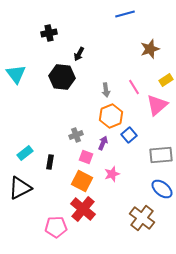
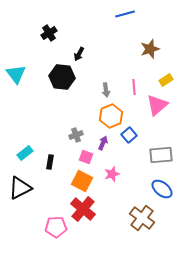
black cross: rotated 21 degrees counterclockwise
pink line: rotated 28 degrees clockwise
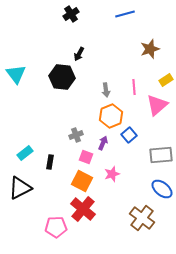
black cross: moved 22 px right, 19 px up
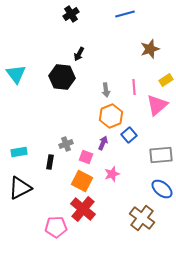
gray cross: moved 10 px left, 9 px down
cyan rectangle: moved 6 px left, 1 px up; rotated 28 degrees clockwise
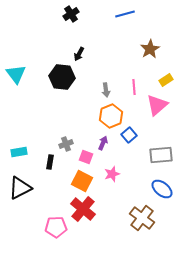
brown star: rotated 12 degrees counterclockwise
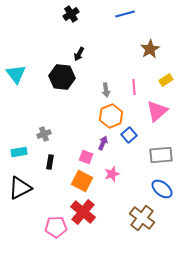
pink triangle: moved 6 px down
gray cross: moved 22 px left, 10 px up
red cross: moved 3 px down
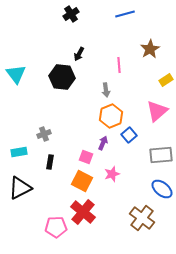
pink line: moved 15 px left, 22 px up
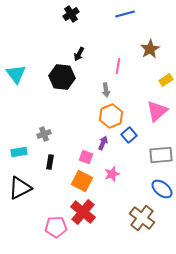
pink line: moved 1 px left, 1 px down; rotated 14 degrees clockwise
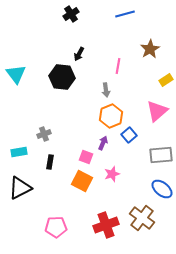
red cross: moved 23 px right, 13 px down; rotated 30 degrees clockwise
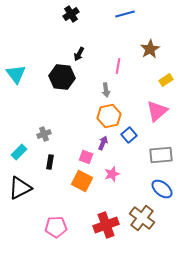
orange hexagon: moved 2 px left; rotated 10 degrees clockwise
cyan rectangle: rotated 35 degrees counterclockwise
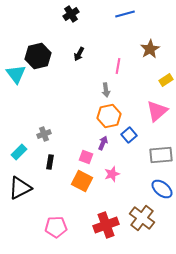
black hexagon: moved 24 px left, 21 px up; rotated 20 degrees counterclockwise
